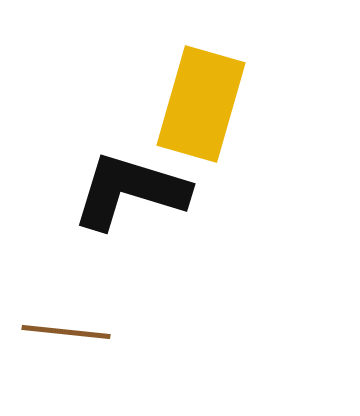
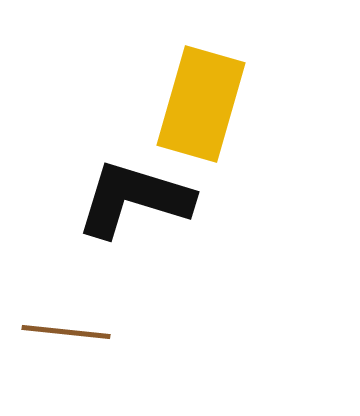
black L-shape: moved 4 px right, 8 px down
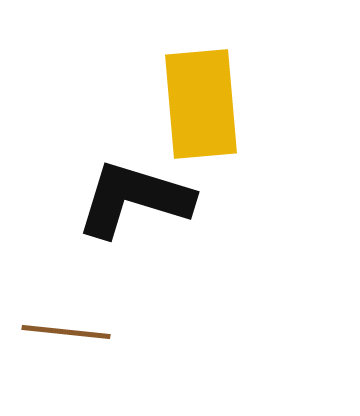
yellow rectangle: rotated 21 degrees counterclockwise
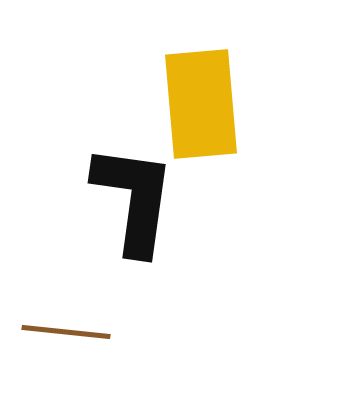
black L-shape: rotated 81 degrees clockwise
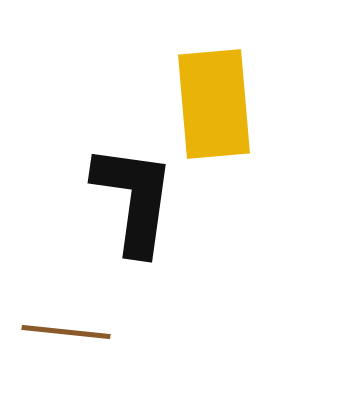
yellow rectangle: moved 13 px right
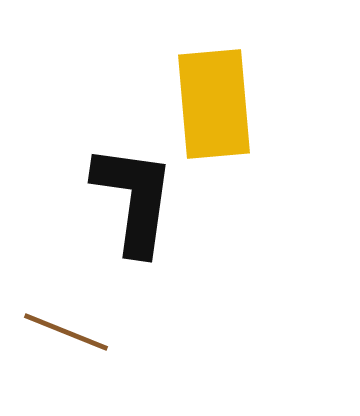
brown line: rotated 16 degrees clockwise
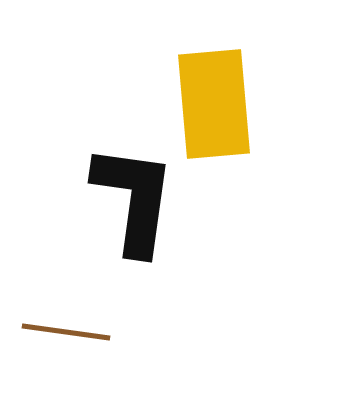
brown line: rotated 14 degrees counterclockwise
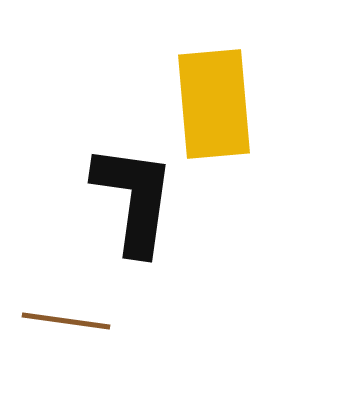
brown line: moved 11 px up
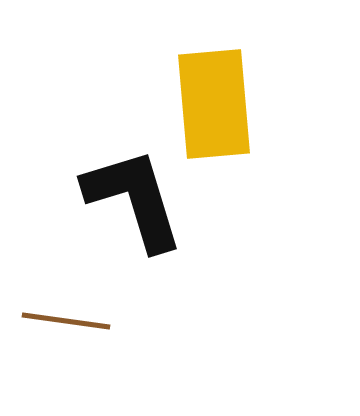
black L-shape: rotated 25 degrees counterclockwise
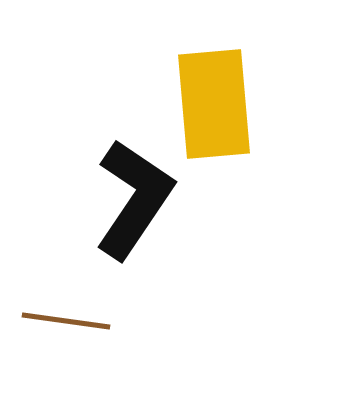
black L-shape: rotated 51 degrees clockwise
